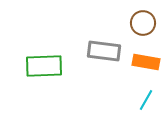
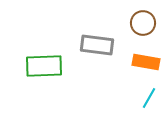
gray rectangle: moved 7 px left, 6 px up
cyan line: moved 3 px right, 2 px up
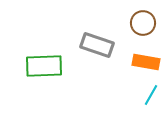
gray rectangle: rotated 12 degrees clockwise
cyan line: moved 2 px right, 3 px up
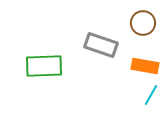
gray rectangle: moved 4 px right
orange rectangle: moved 1 px left, 4 px down
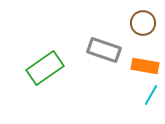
gray rectangle: moved 3 px right, 5 px down
green rectangle: moved 1 px right, 2 px down; rotated 33 degrees counterclockwise
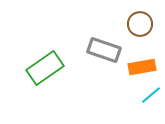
brown circle: moved 3 px left, 1 px down
orange rectangle: moved 3 px left, 1 px down; rotated 20 degrees counterclockwise
cyan line: rotated 20 degrees clockwise
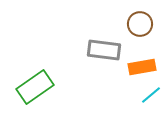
gray rectangle: rotated 12 degrees counterclockwise
green rectangle: moved 10 px left, 19 px down
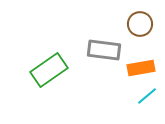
orange rectangle: moved 1 px left, 1 px down
green rectangle: moved 14 px right, 17 px up
cyan line: moved 4 px left, 1 px down
